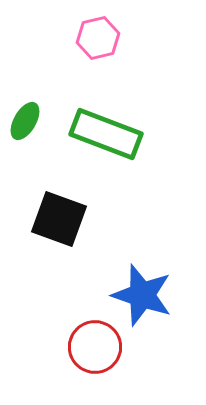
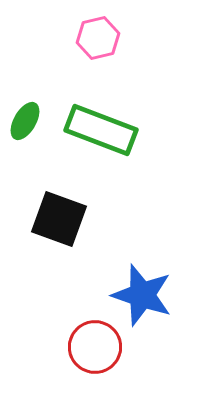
green rectangle: moved 5 px left, 4 px up
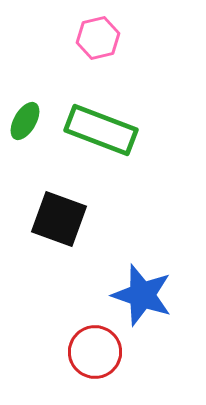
red circle: moved 5 px down
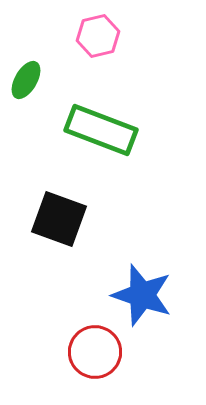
pink hexagon: moved 2 px up
green ellipse: moved 1 px right, 41 px up
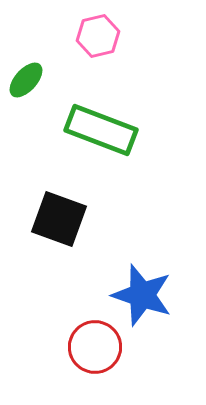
green ellipse: rotated 12 degrees clockwise
red circle: moved 5 px up
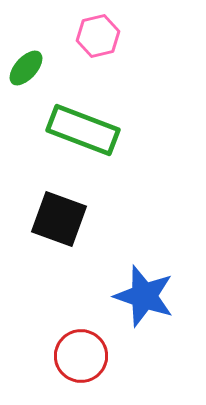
green ellipse: moved 12 px up
green rectangle: moved 18 px left
blue star: moved 2 px right, 1 px down
red circle: moved 14 px left, 9 px down
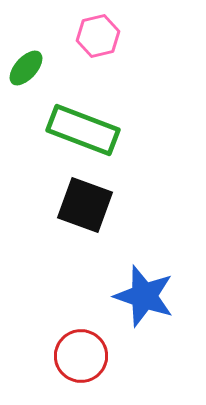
black square: moved 26 px right, 14 px up
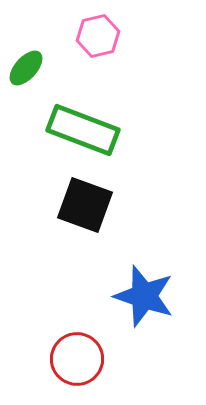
red circle: moved 4 px left, 3 px down
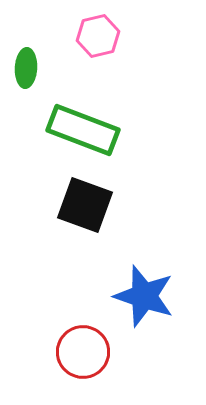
green ellipse: rotated 39 degrees counterclockwise
red circle: moved 6 px right, 7 px up
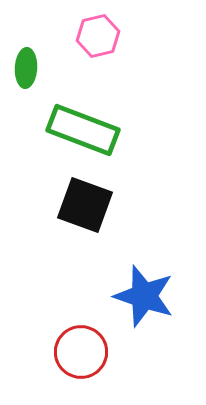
red circle: moved 2 px left
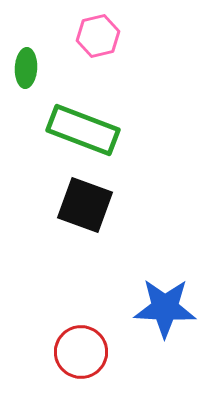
blue star: moved 21 px right, 12 px down; rotated 16 degrees counterclockwise
